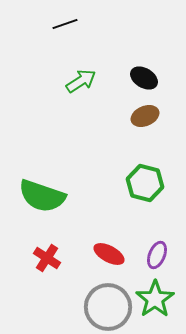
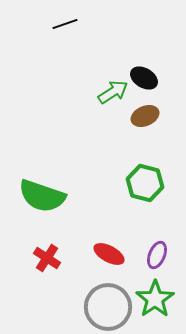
green arrow: moved 32 px right, 11 px down
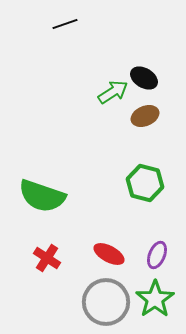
gray circle: moved 2 px left, 5 px up
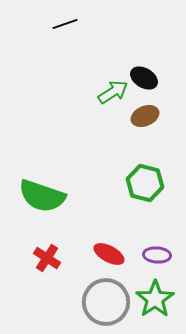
purple ellipse: rotated 72 degrees clockwise
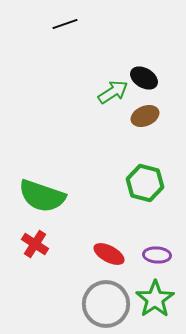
red cross: moved 12 px left, 14 px up
gray circle: moved 2 px down
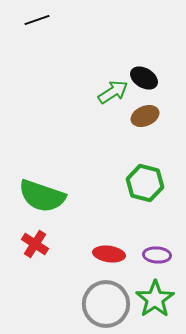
black line: moved 28 px left, 4 px up
red ellipse: rotated 20 degrees counterclockwise
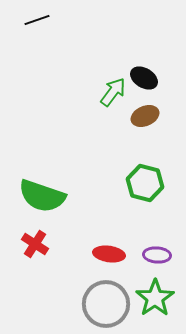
green arrow: rotated 20 degrees counterclockwise
green star: moved 1 px up
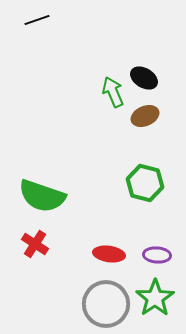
green arrow: rotated 60 degrees counterclockwise
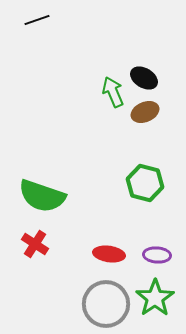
brown ellipse: moved 4 px up
